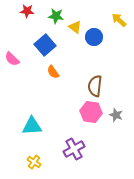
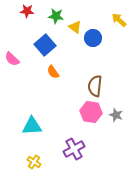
blue circle: moved 1 px left, 1 px down
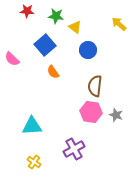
yellow arrow: moved 4 px down
blue circle: moved 5 px left, 12 px down
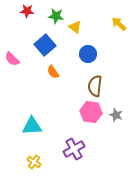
blue circle: moved 4 px down
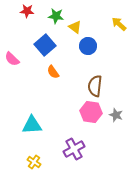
blue circle: moved 8 px up
cyan triangle: moved 1 px up
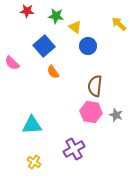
blue square: moved 1 px left, 1 px down
pink semicircle: moved 4 px down
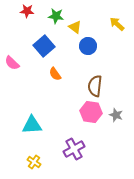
yellow arrow: moved 2 px left
orange semicircle: moved 2 px right, 2 px down
